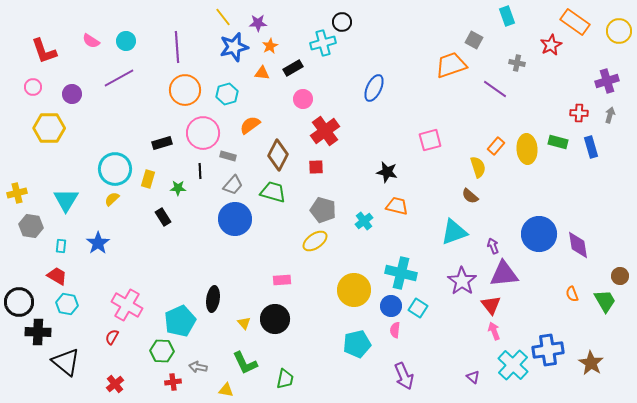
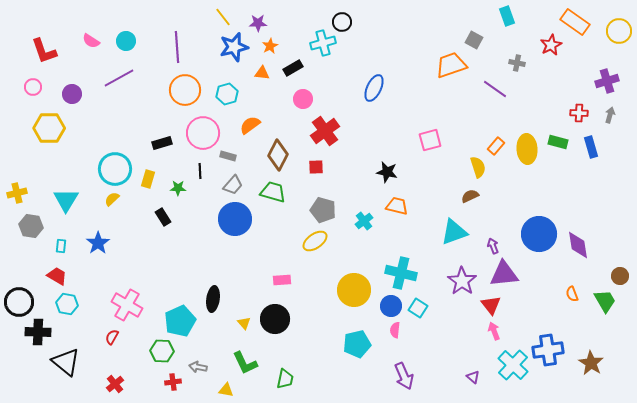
brown semicircle at (470, 196): rotated 114 degrees clockwise
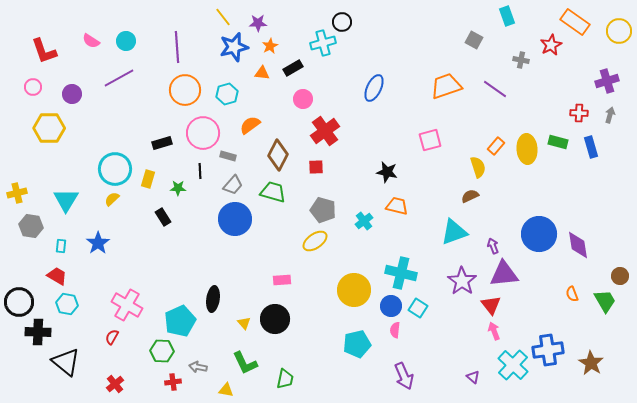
gray cross at (517, 63): moved 4 px right, 3 px up
orange trapezoid at (451, 65): moved 5 px left, 21 px down
